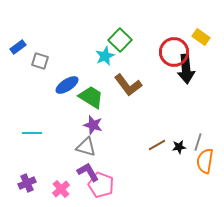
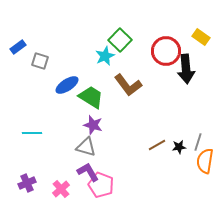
red circle: moved 8 px left, 1 px up
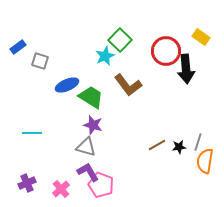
blue ellipse: rotated 10 degrees clockwise
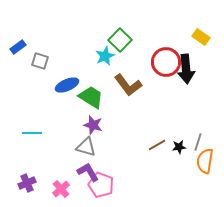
red circle: moved 11 px down
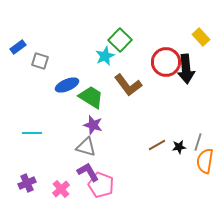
yellow rectangle: rotated 12 degrees clockwise
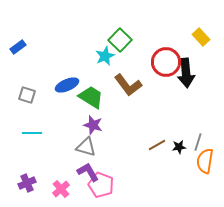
gray square: moved 13 px left, 34 px down
black arrow: moved 4 px down
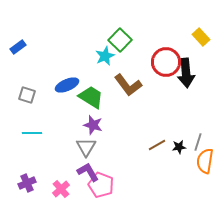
gray triangle: rotated 45 degrees clockwise
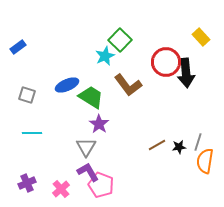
purple star: moved 6 px right, 1 px up; rotated 18 degrees clockwise
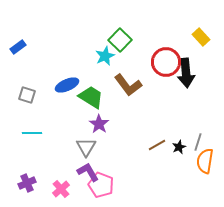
black star: rotated 16 degrees counterclockwise
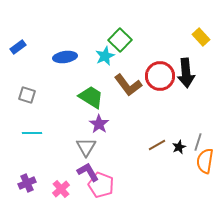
red circle: moved 6 px left, 14 px down
blue ellipse: moved 2 px left, 28 px up; rotated 15 degrees clockwise
